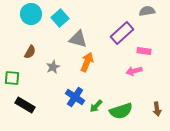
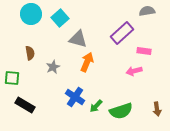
brown semicircle: moved 1 px down; rotated 40 degrees counterclockwise
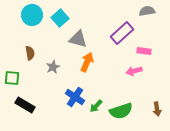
cyan circle: moved 1 px right, 1 px down
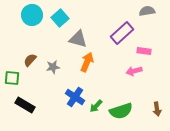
brown semicircle: moved 7 px down; rotated 128 degrees counterclockwise
gray star: rotated 16 degrees clockwise
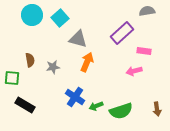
brown semicircle: rotated 128 degrees clockwise
green arrow: rotated 24 degrees clockwise
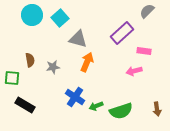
gray semicircle: rotated 35 degrees counterclockwise
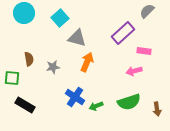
cyan circle: moved 8 px left, 2 px up
purple rectangle: moved 1 px right
gray triangle: moved 1 px left, 1 px up
brown semicircle: moved 1 px left, 1 px up
green semicircle: moved 8 px right, 9 px up
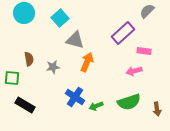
gray triangle: moved 2 px left, 2 px down
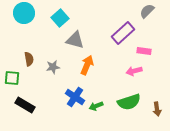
orange arrow: moved 3 px down
